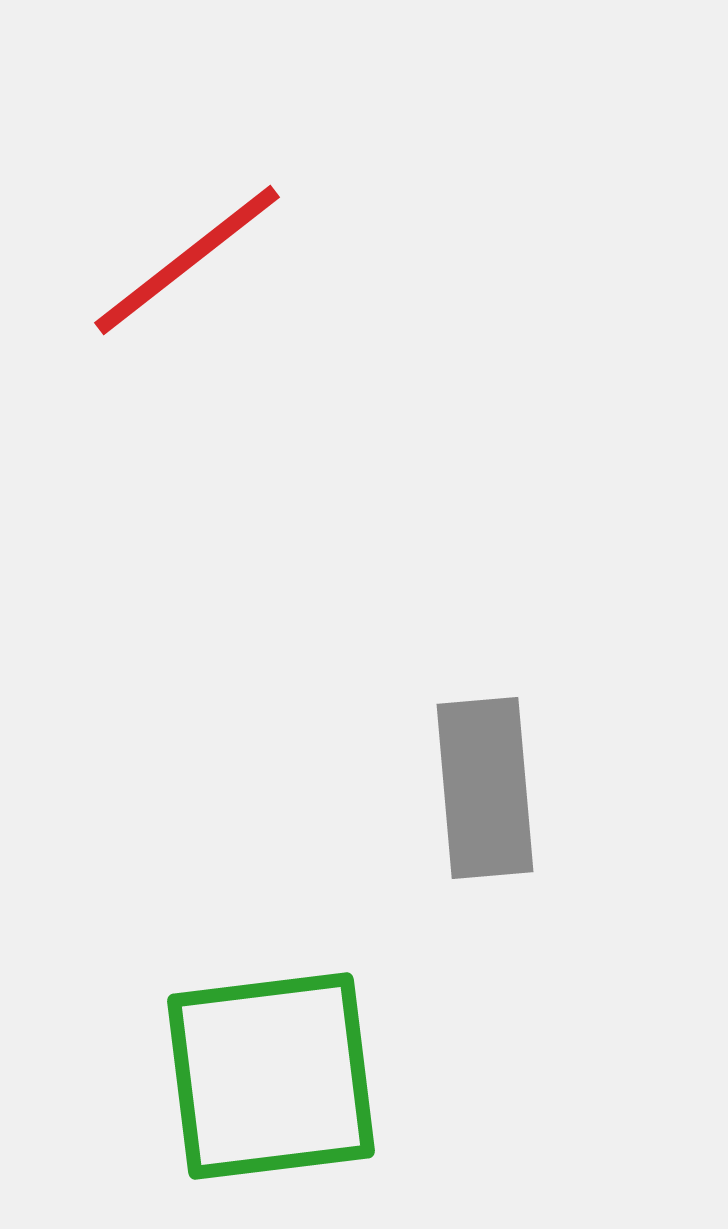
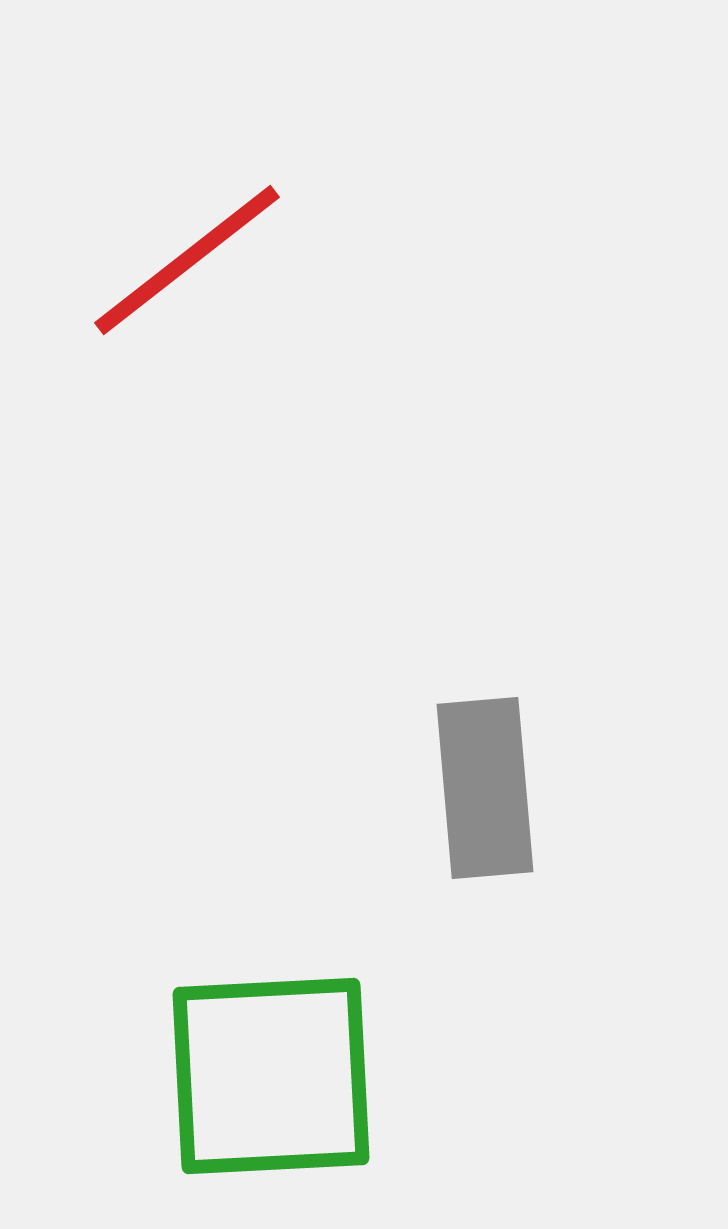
green square: rotated 4 degrees clockwise
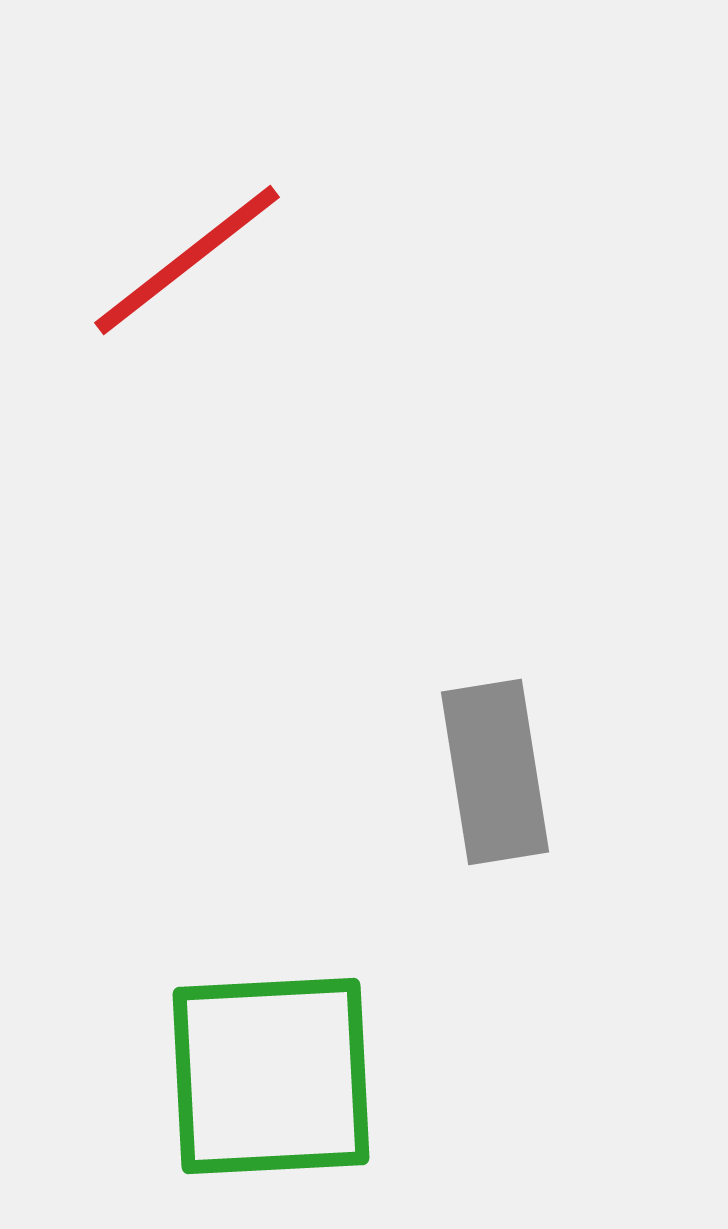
gray rectangle: moved 10 px right, 16 px up; rotated 4 degrees counterclockwise
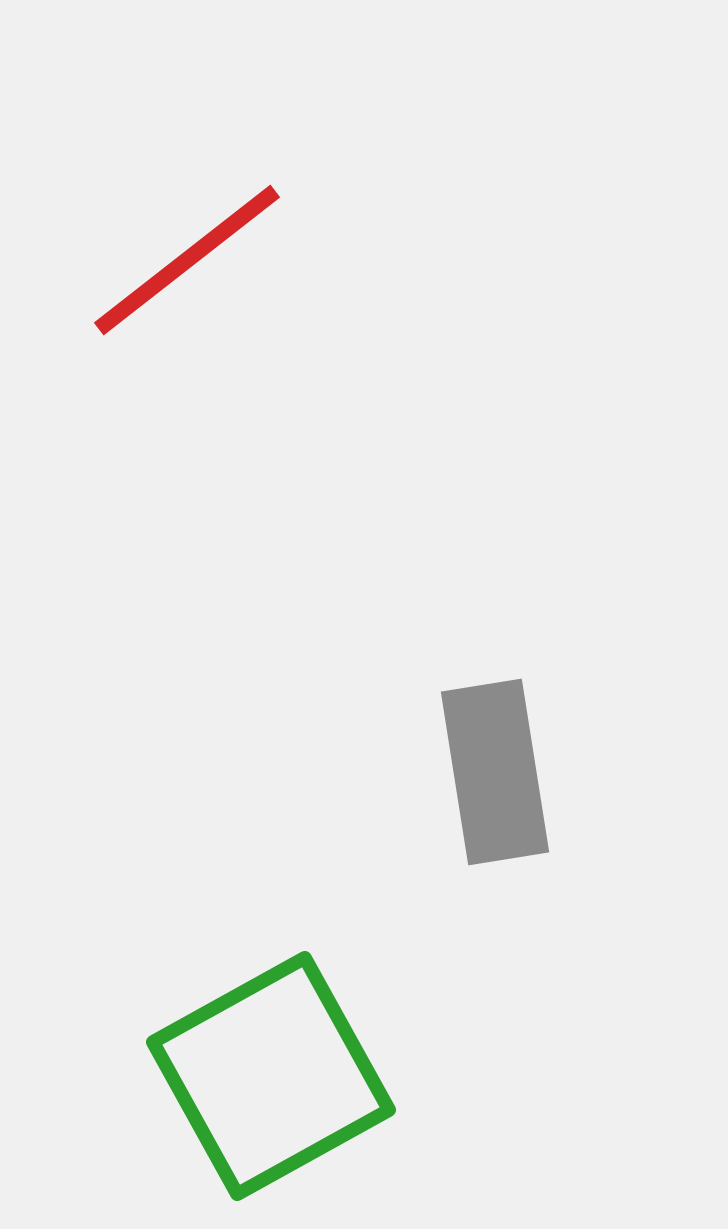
green square: rotated 26 degrees counterclockwise
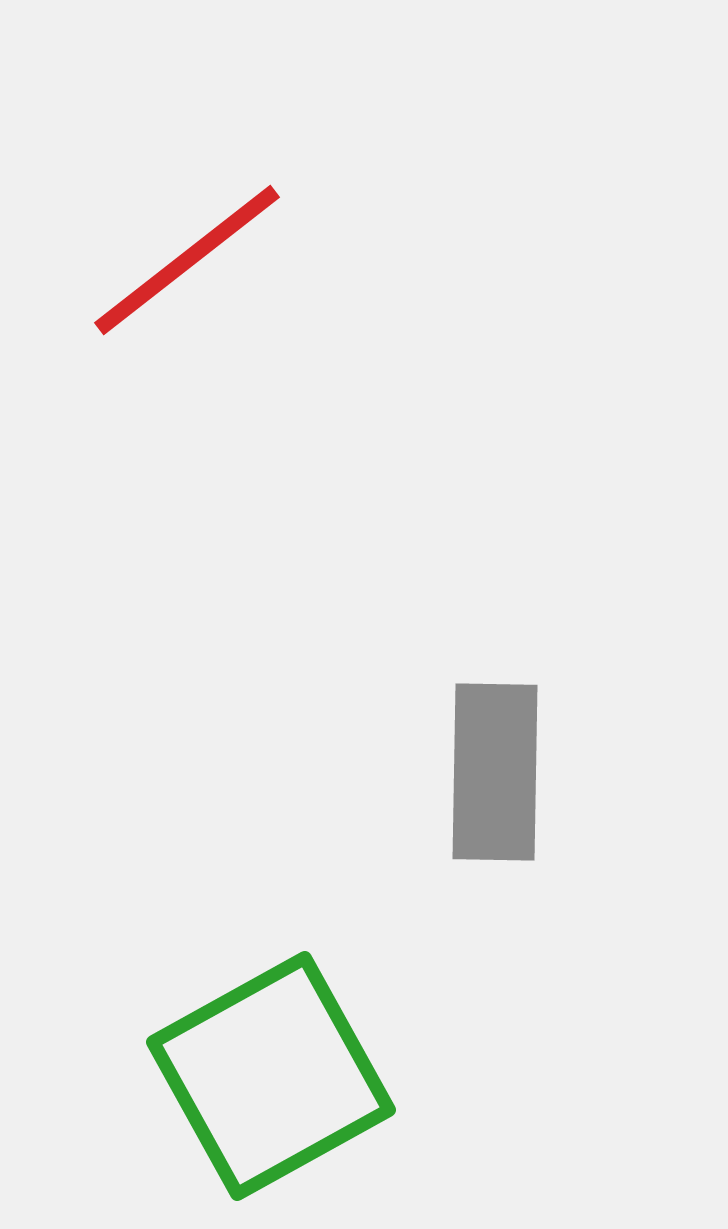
gray rectangle: rotated 10 degrees clockwise
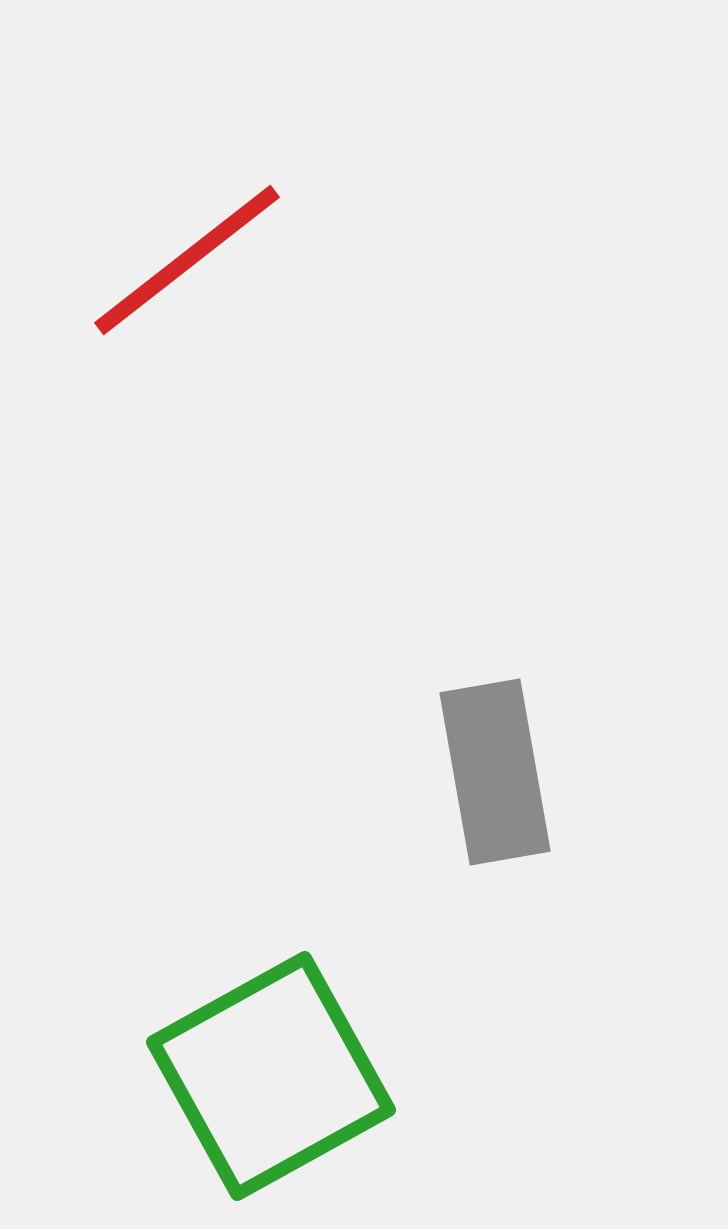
gray rectangle: rotated 11 degrees counterclockwise
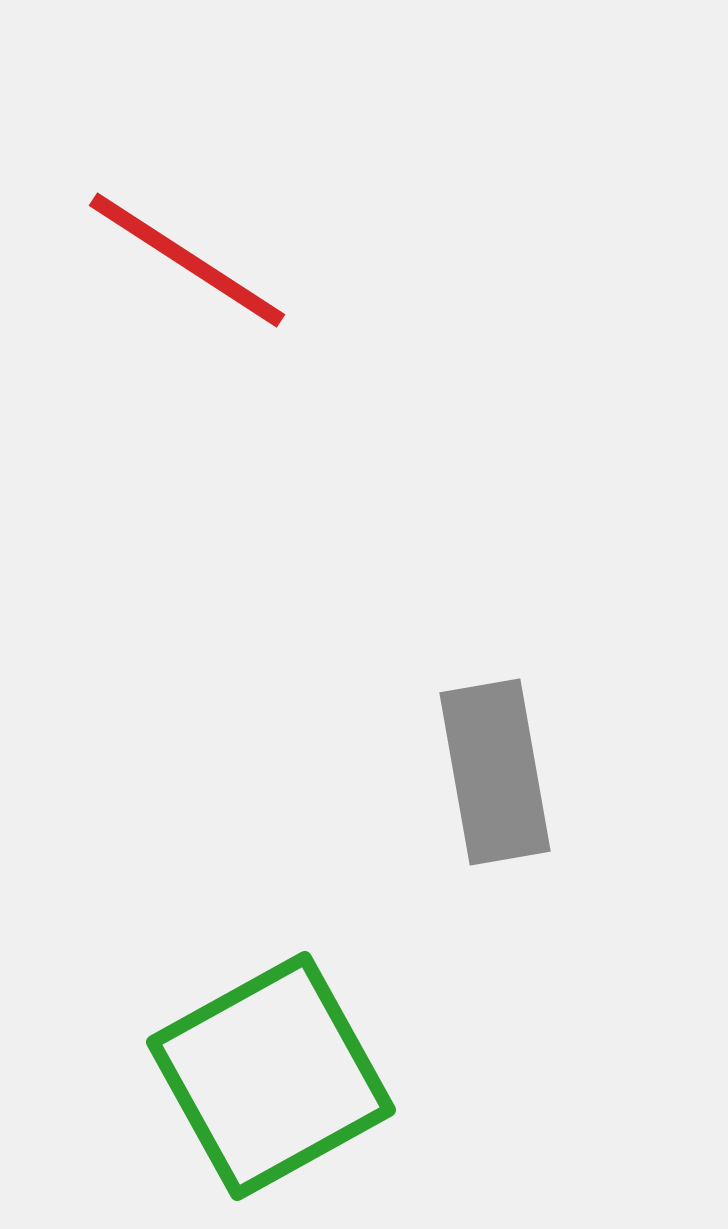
red line: rotated 71 degrees clockwise
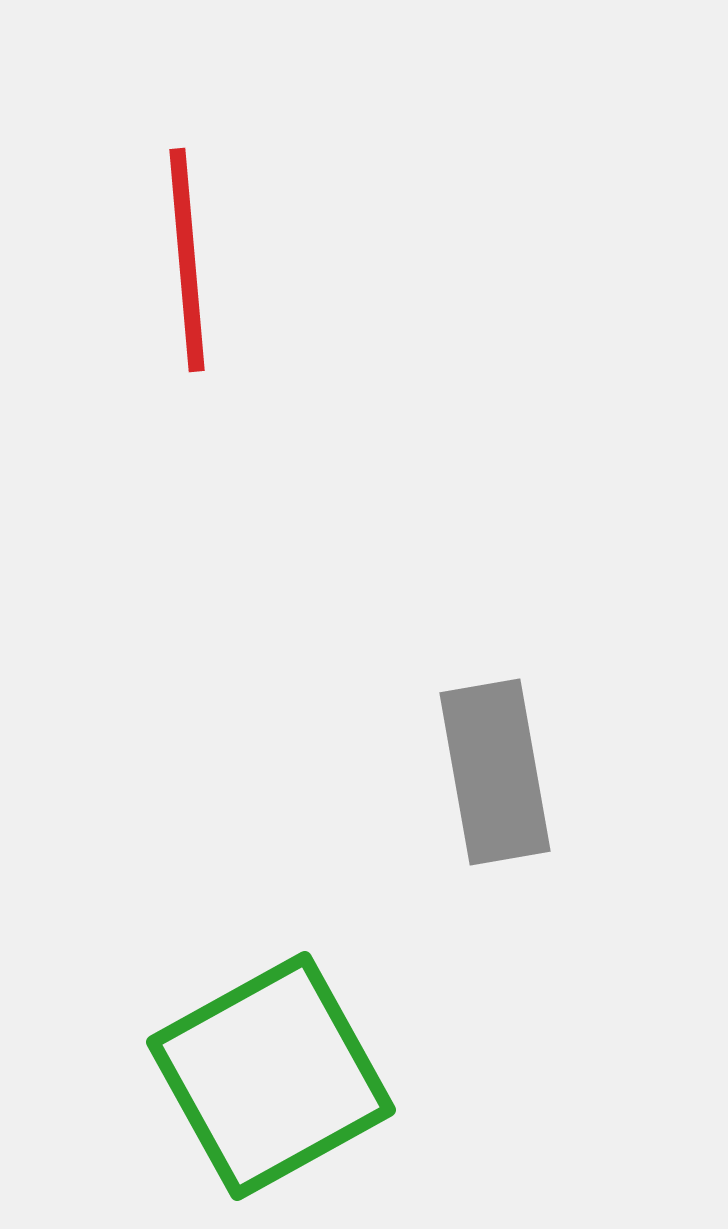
red line: rotated 52 degrees clockwise
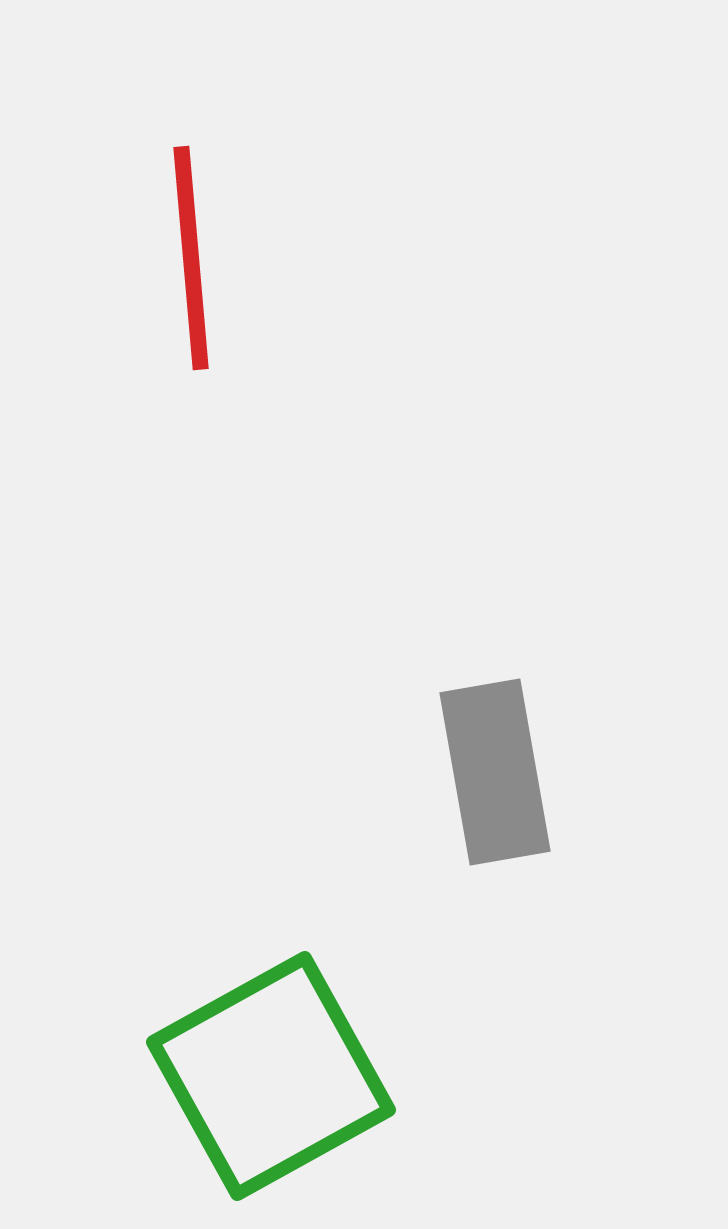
red line: moved 4 px right, 2 px up
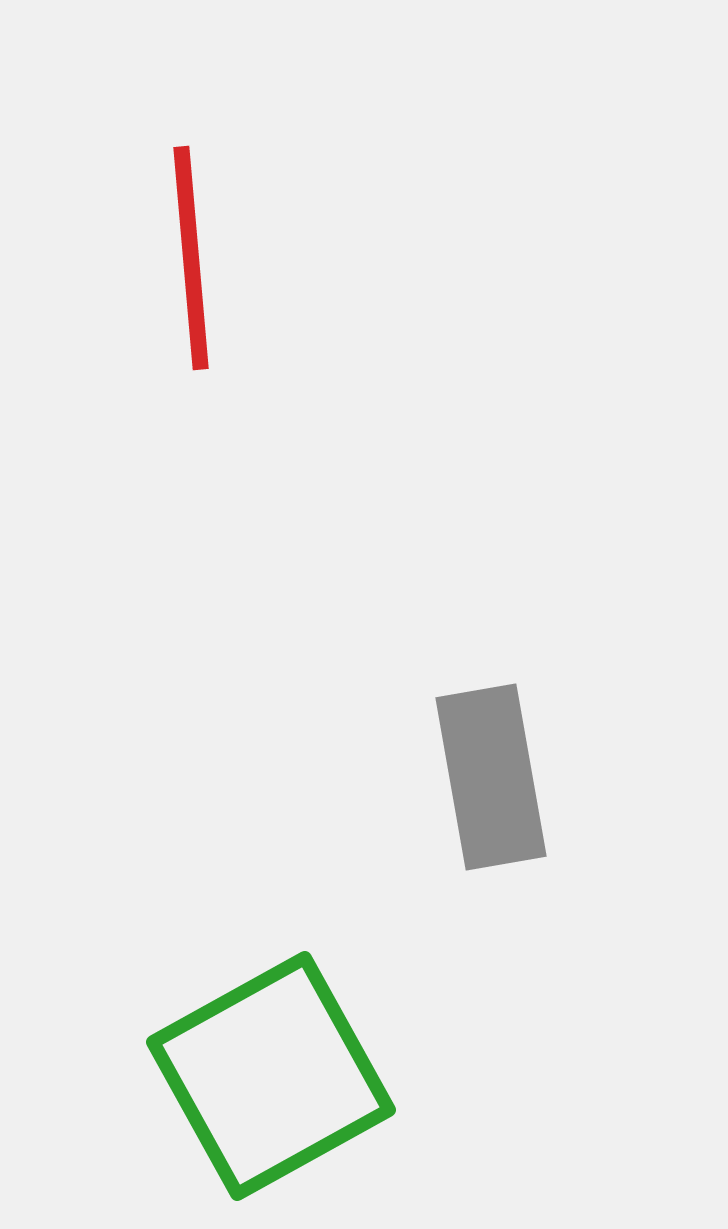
gray rectangle: moved 4 px left, 5 px down
